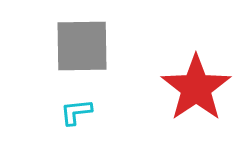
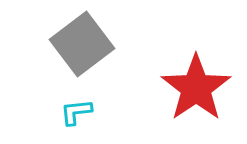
gray square: moved 2 px up; rotated 36 degrees counterclockwise
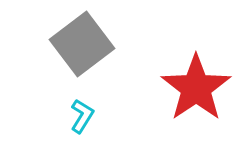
cyan L-shape: moved 6 px right, 4 px down; rotated 128 degrees clockwise
